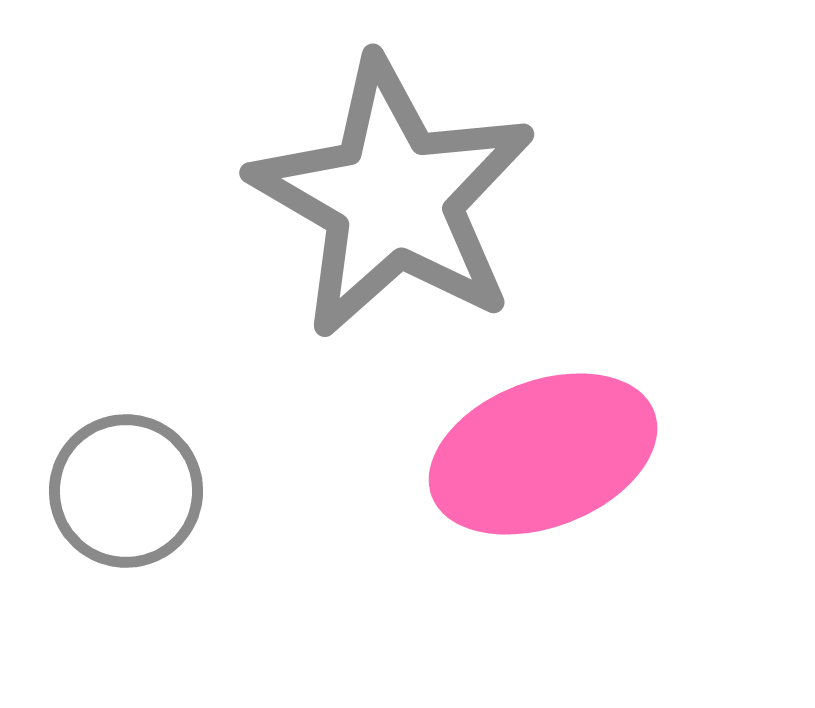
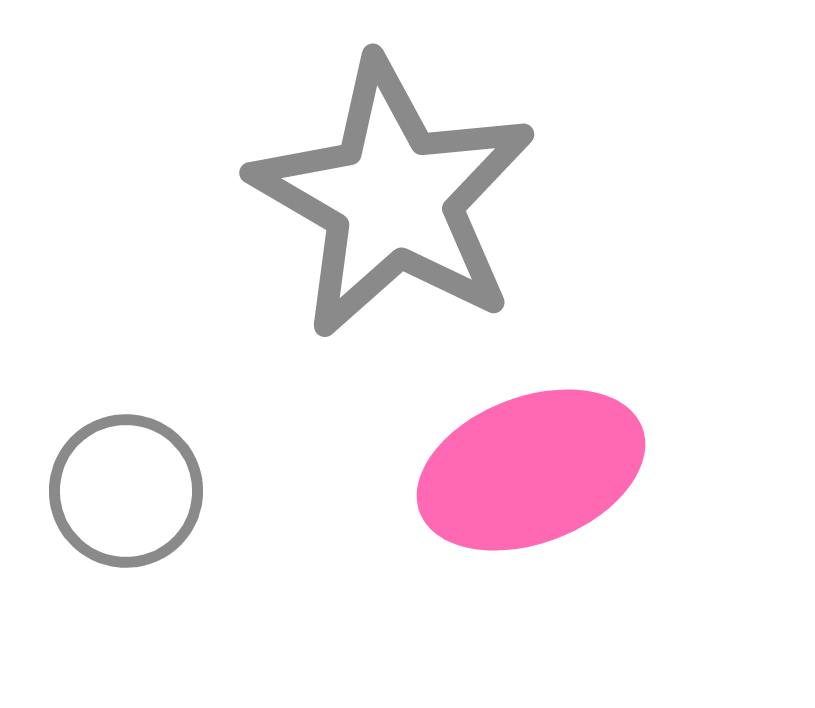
pink ellipse: moved 12 px left, 16 px down
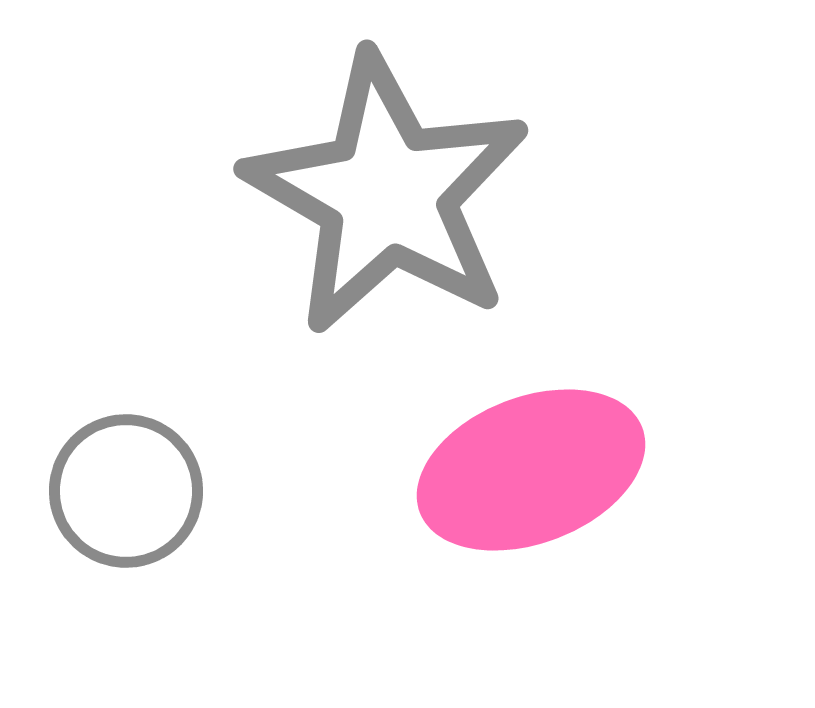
gray star: moved 6 px left, 4 px up
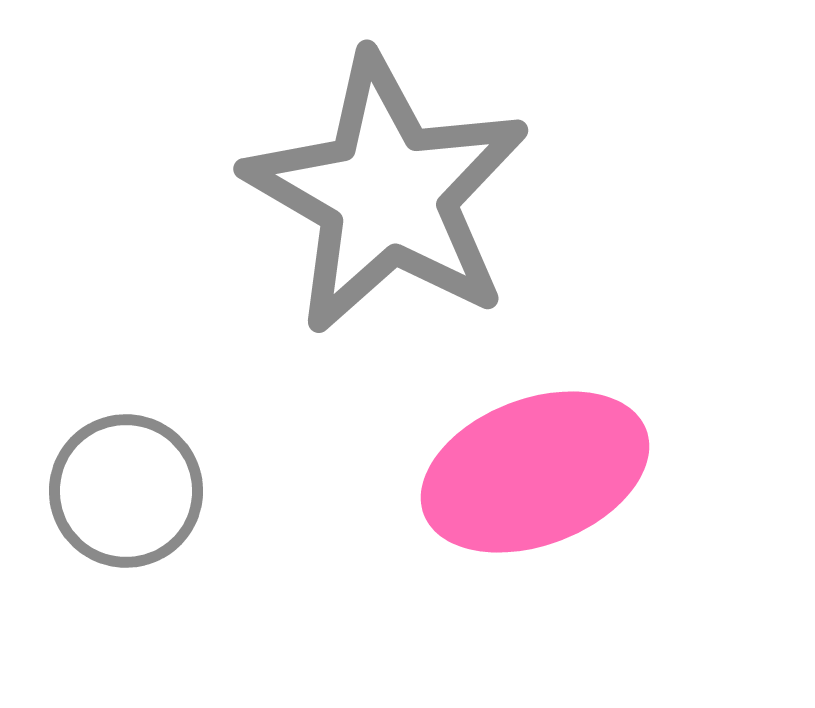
pink ellipse: moved 4 px right, 2 px down
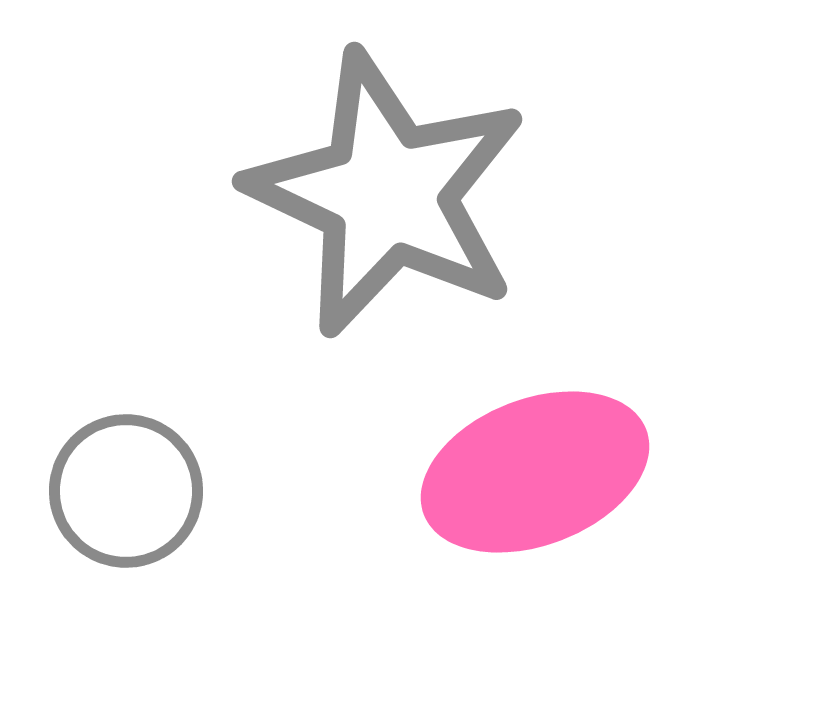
gray star: rotated 5 degrees counterclockwise
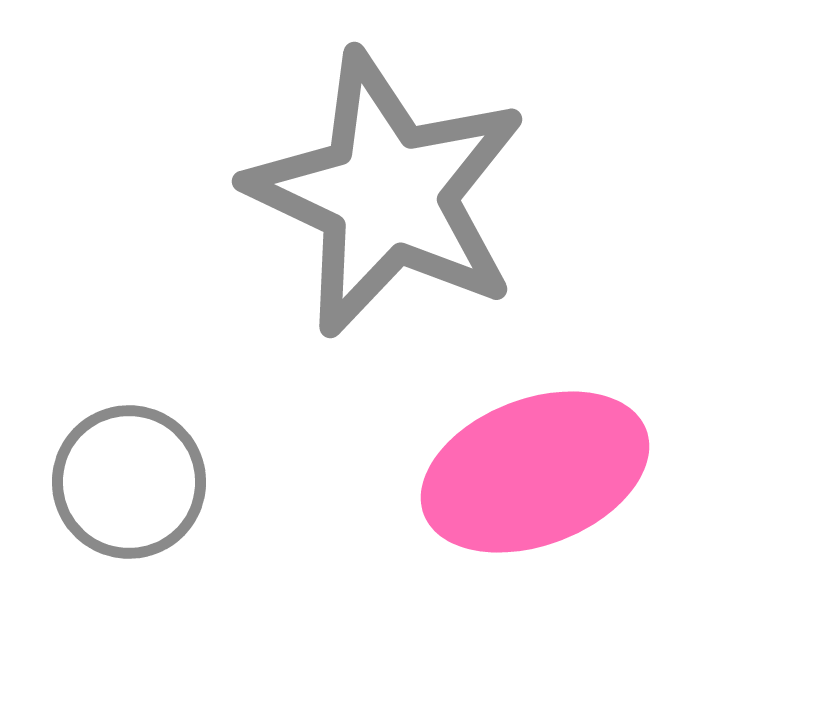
gray circle: moved 3 px right, 9 px up
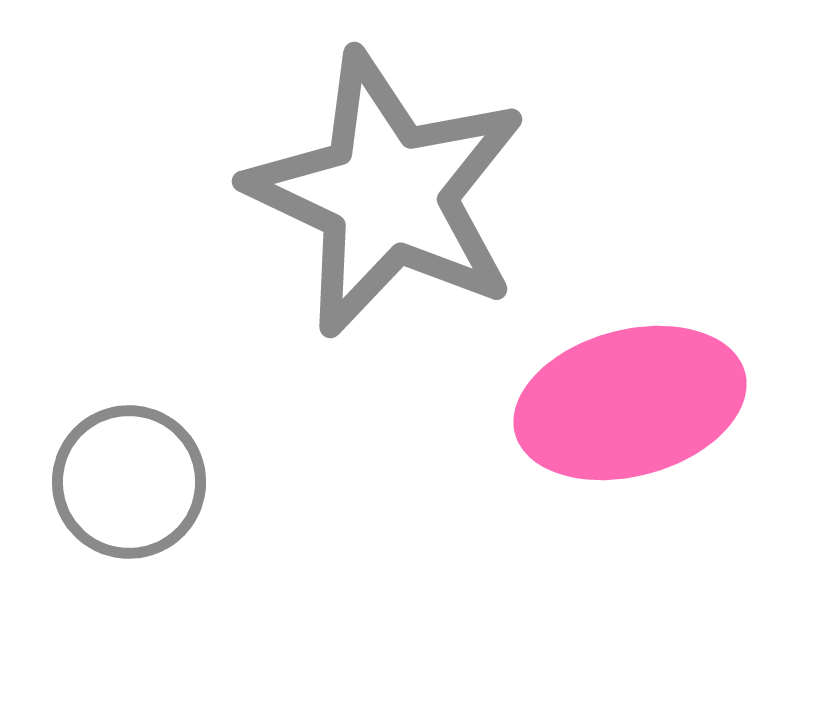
pink ellipse: moved 95 px right, 69 px up; rotated 6 degrees clockwise
